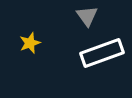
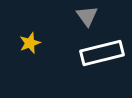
white rectangle: rotated 6 degrees clockwise
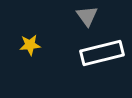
yellow star: moved 2 px down; rotated 15 degrees clockwise
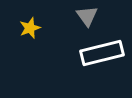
yellow star: moved 17 px up; rotated 15 degrees counterclockwise
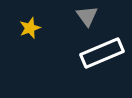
white rectangle: rotated 9 degrees counterclockwise
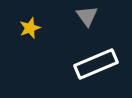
white rectangle: moved 6 px left, 11 px down
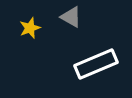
gray triangle: moved 16 px left, 1 px down; rotated 25 degrees counterclockwise
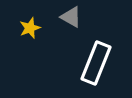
white rectangle: moved 1 px up; rotated 45 degrees counterclockwise
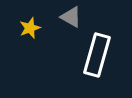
white rectangle: moved 1 px right, 8 px up; rotated 6 degrees counterclockwise
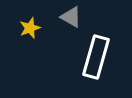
white rectangle: moved 1 px left, 2 px down
